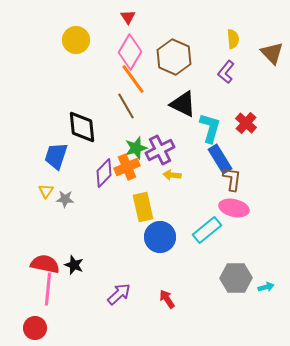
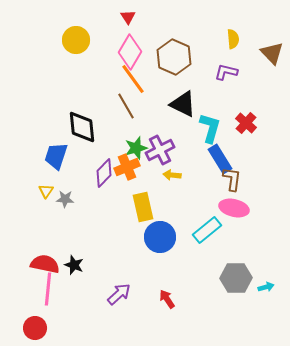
purple L-shape: rotated 65 degrees clockwise
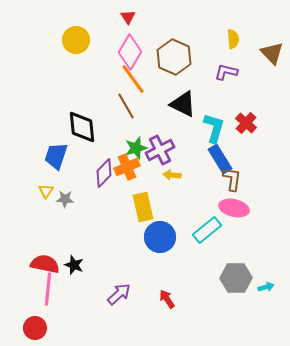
cyan L-shape: moved 4 px right
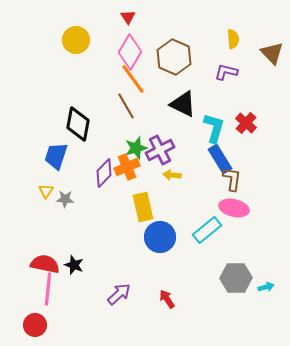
black diamond: moved 4 px left, 3 px up; rotated 16 degrees clockwise
red circle: moved 3 px up
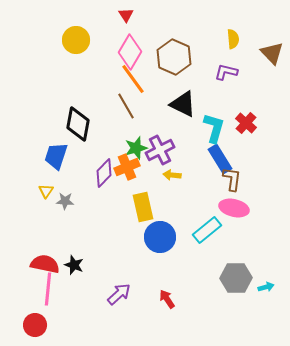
red triangle: moved 2 px left, 2 px up
gray star: moved 2 px down
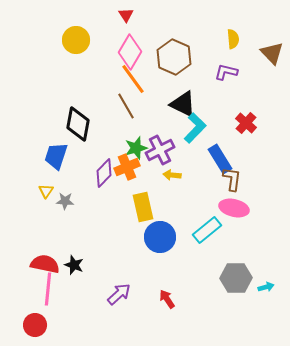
cyan L-shape: moved 19 px left; rotated 28 degrees clockwise
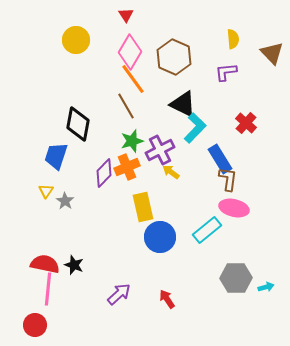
purple L-shape: rotated 20 degrees counterclockwise
green star: moved 4 px left, 7 px up
yellow arrow: moved 1 px left, 3 px up; rotated 30 degrees clockwise
brown L-shape: moved 4 px left
gray star: rotated 30 degrees clockwise
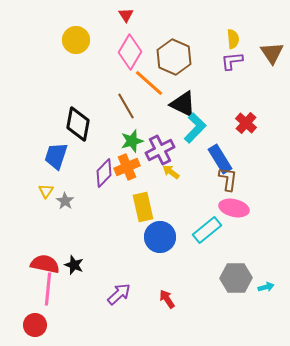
brown triangle: rotated 10 degrees clockwise
purple L-shape: moved 6 px right, 11 px up
orange line: moved 16 px right, 4 px down; rotated 12 degrees counterclockwise
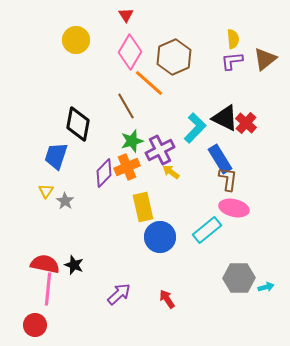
brown triangle: moved 7 px left, 6 px down; rotated 25 degrees clockwise
brown hexagon: rotated 12 degrees clockwise
black triangle: moved 42 px right, 14 px down
gray hexagon: moved 3 px right
